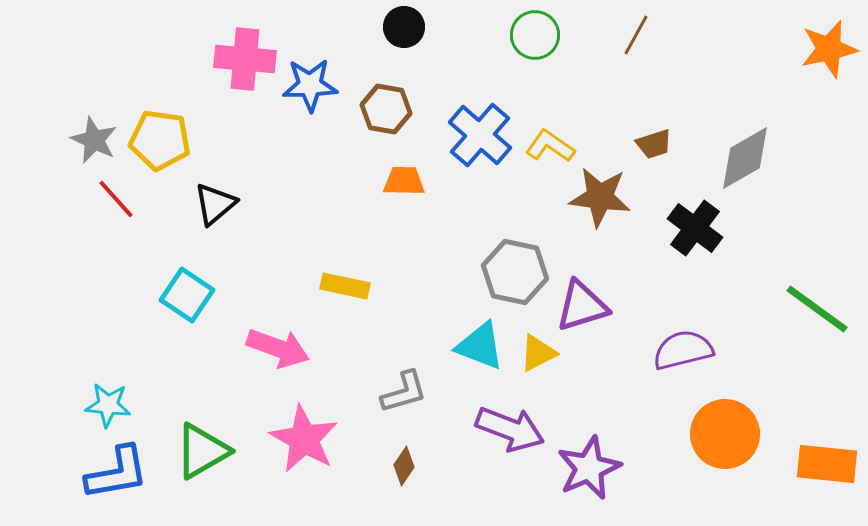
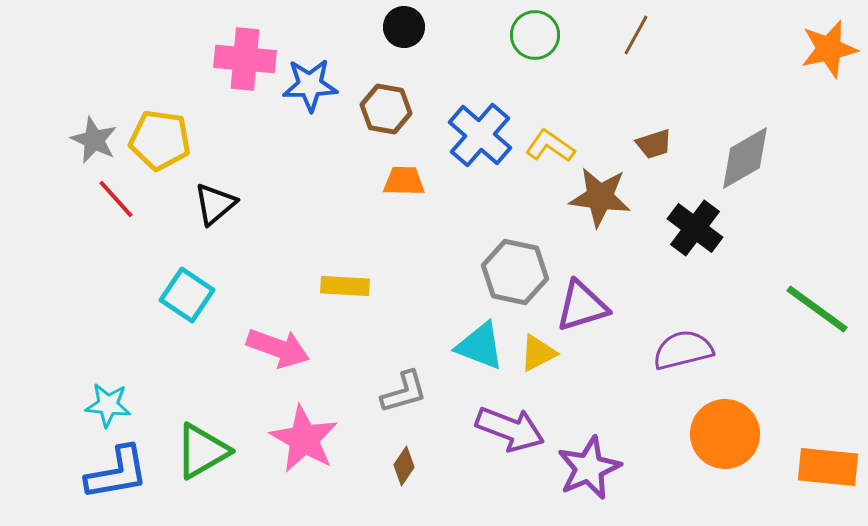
yellow rectangle: rotated 9 degrees counterclockwise
orange rectangle: moved 1 px right, 3 px down
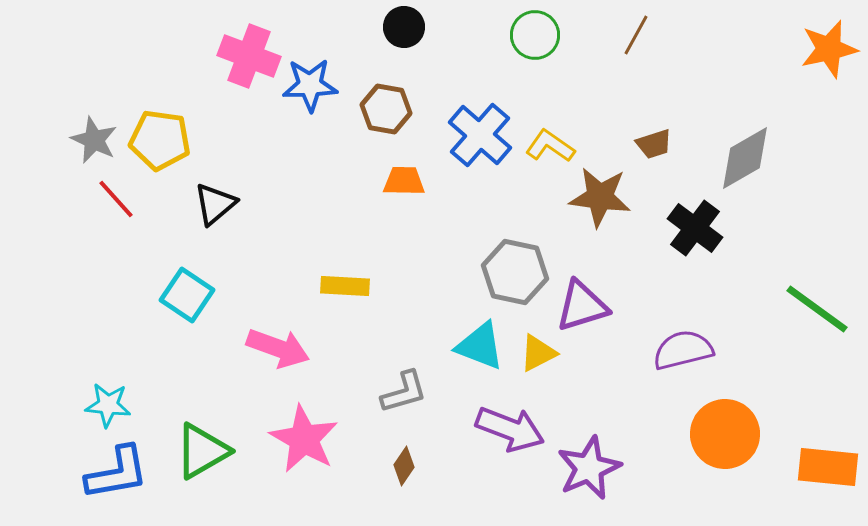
pink cross: moved 4 px right, 3 px up; rotated 16 degrees clockwise
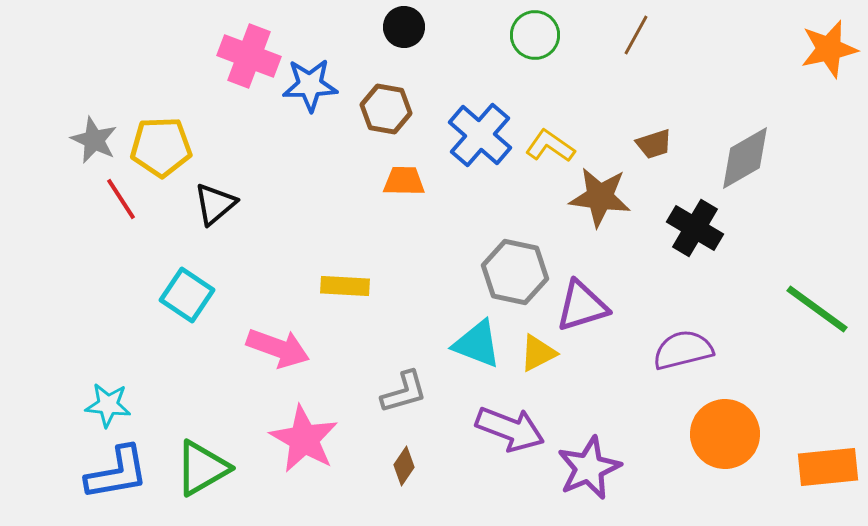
yellow pentagon: moved 1 px right, 7 px down; rotated 10 degrees counterclockwise
red line: moved 5 px right; rotated 9 degrees clockwise
black cross: rotated 6 degrees counterclockwise
cyan triangle: moved 3 px left, 2 px up
green triangle: moved 17 px down
orange rectangle: rotated 12 degrees counterclockwise
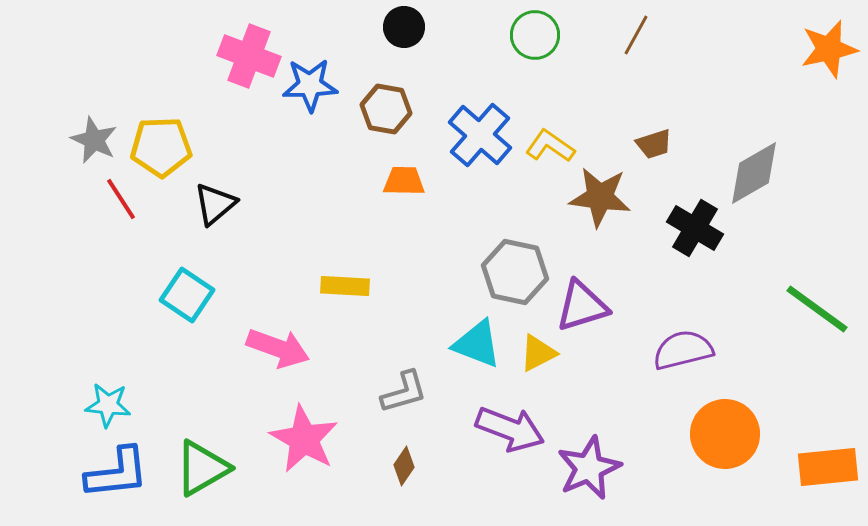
gray diamond: moved 9 px right, 15 px down
blue L-shape: rotated 4 degrees clockwise
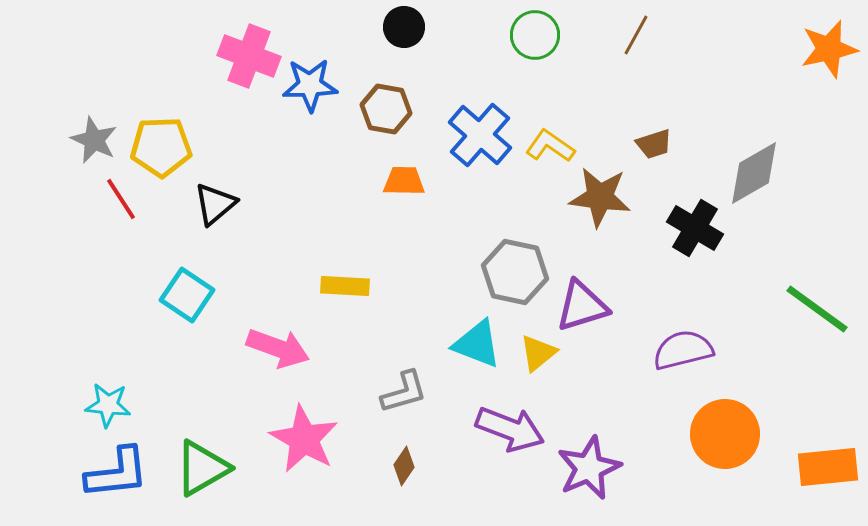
yellow triangle: rotated 12 degrees counterclockwise
